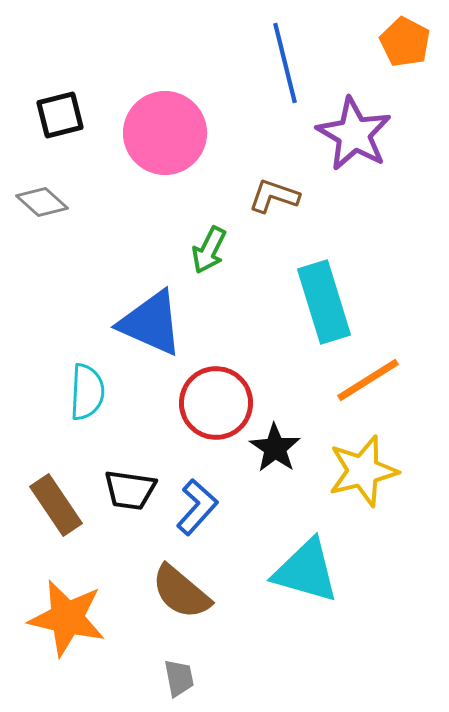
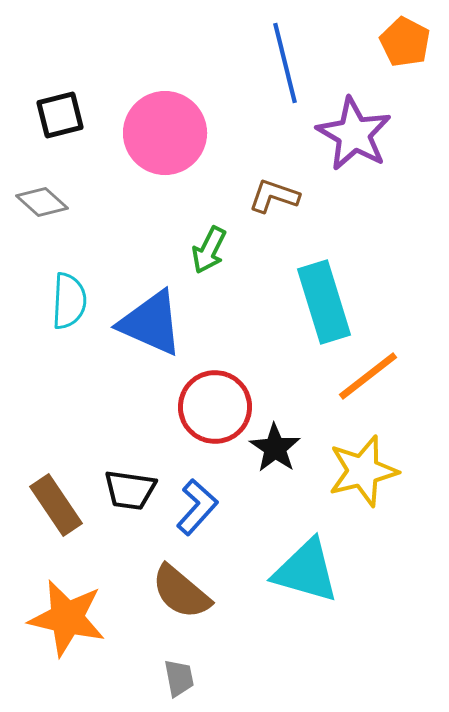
orange line: moved 4 px up; rotated 6 degrees counterclockwise
cyan semicircle: moved 18 px left, 91 px up
red circle: moved 1 px left, 4 px down
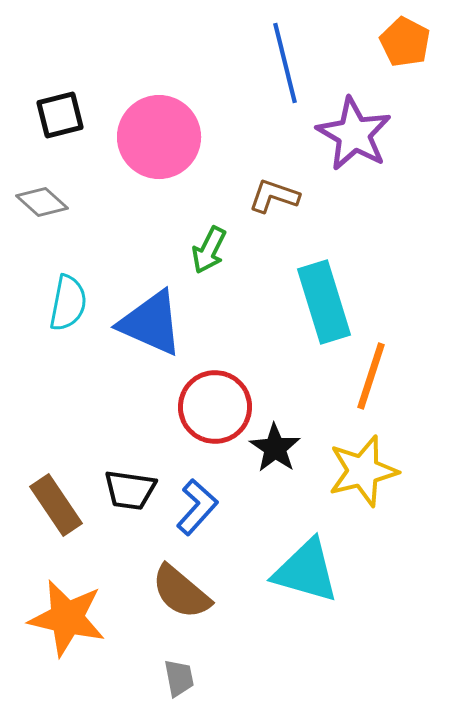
pink circle: moved 6 px left, 4 px down
cyan semicircle: moved 1 px left, 2 px down; rotated 8 degrees clockwise
orange line: moved 3 px right; rotated 34 degrees counterclockwise
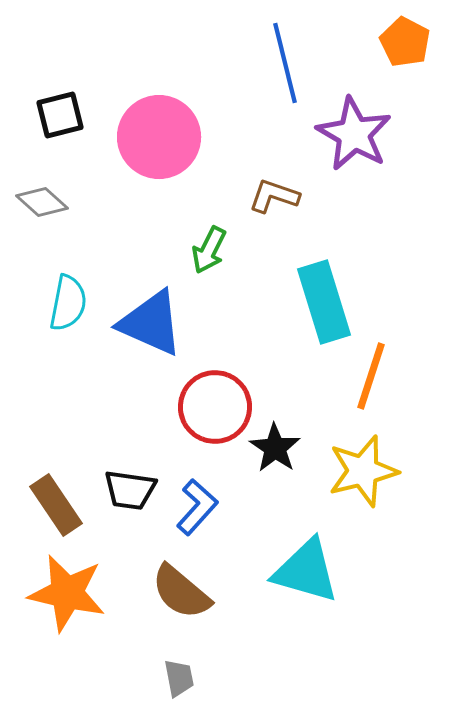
orange star: moved 25 px up
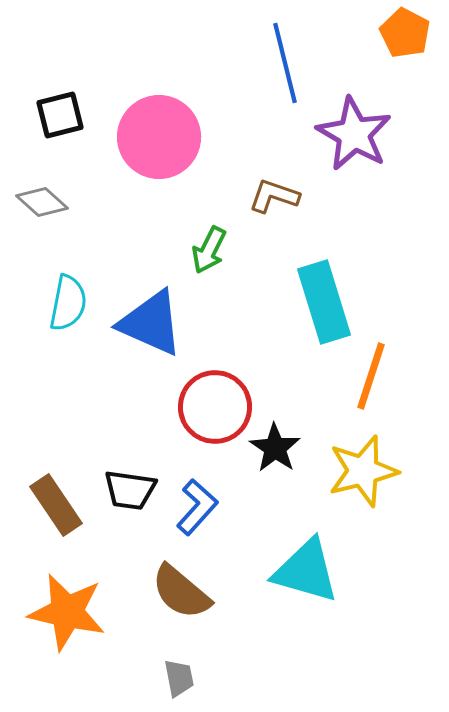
orange pentagon: moved 9 px up
orange star: moved 19 px down
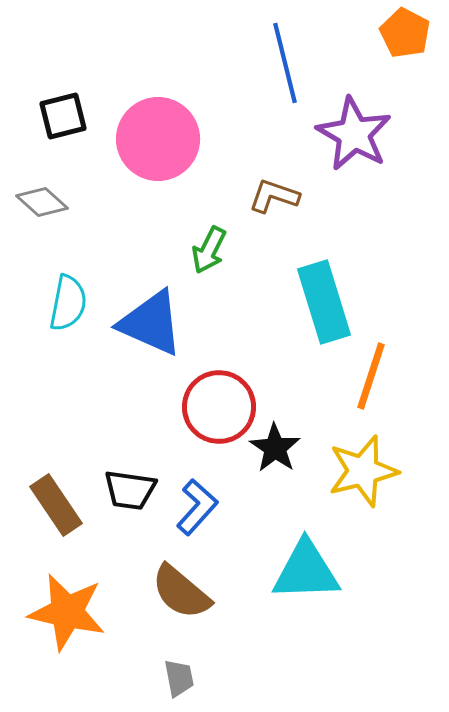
black square: moved 3 px right, 1 px down
pink circle: moved 1 px left, 2 px down
red circle: moved 4 px right
cyan triangle: rotated 18 degrees counterclockwise
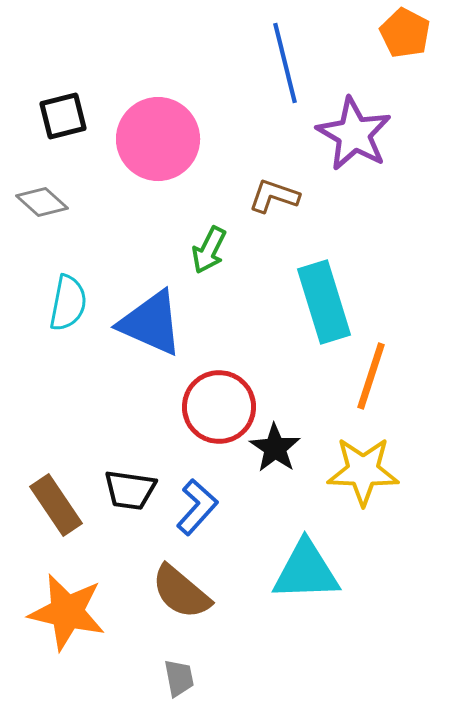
yellow star: rotated 16 degrees clockwise
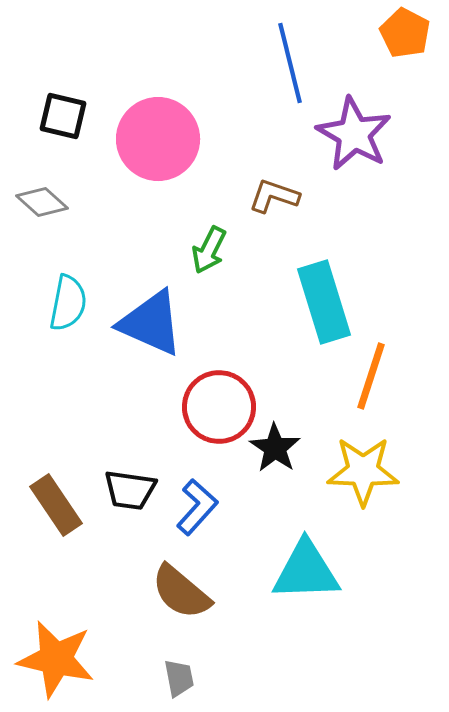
blue line: moved 5 px right
black square: rotated 27 degrees clockwise
orange star: moved 11 px left, 47 px down
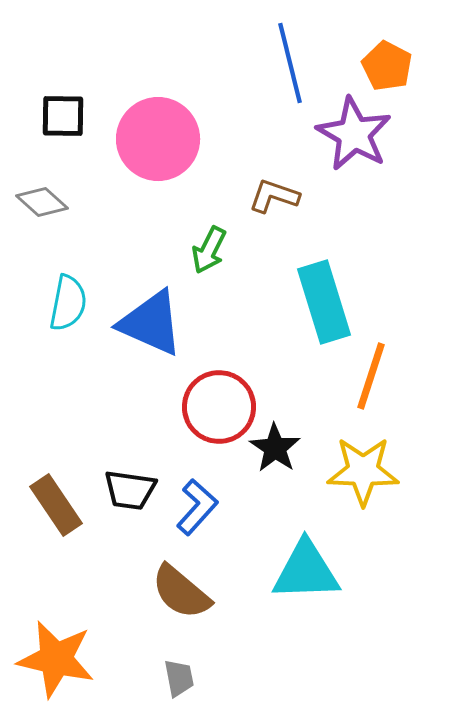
orange pentagon: moved 18 px left, 33 px down
black square: rotated 12 degrees counterclockwise
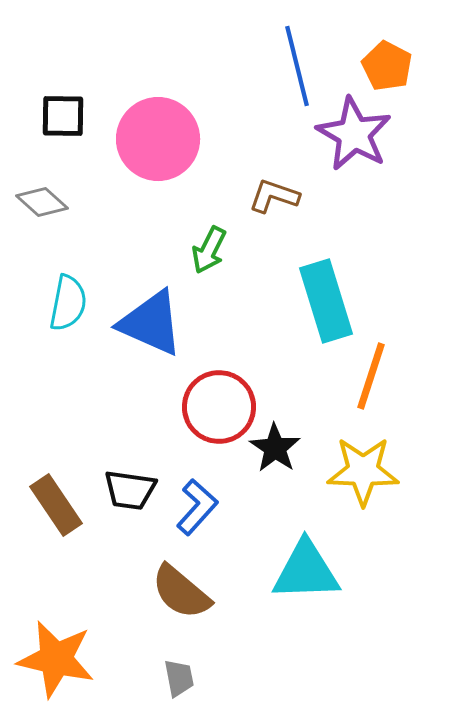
blue line: moved 7 px right, 3 px down
cyan rectangle: moved 2 px right, 1 px up
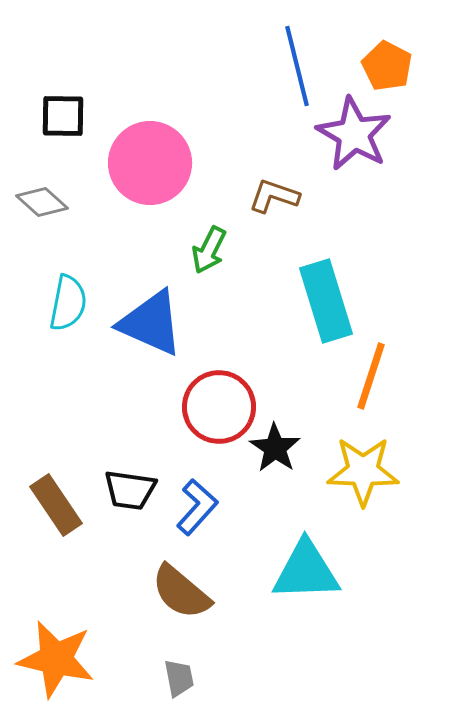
pink circle: moved 8 px left, 24 px down
